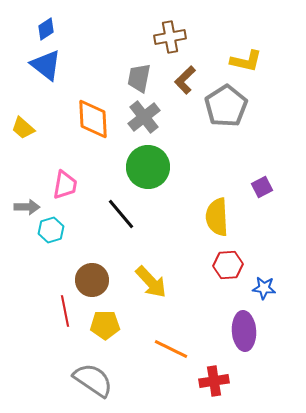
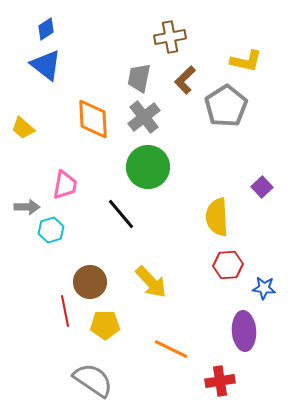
purple square: rotated 15 degrees counterclockwise
brown circle: moved 2 px left, 2 px down
red cross: moved 6 px right
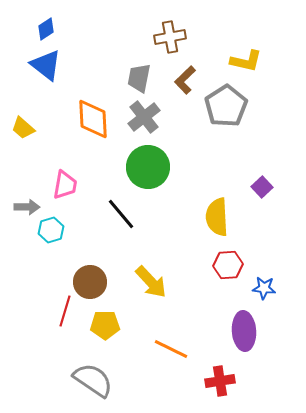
red line: rotated 28 degrees clockwise
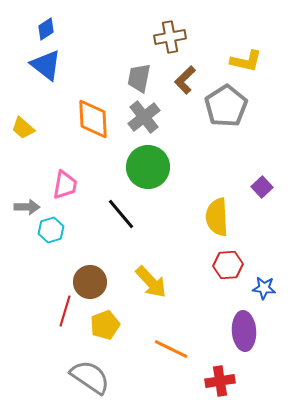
yellow pentagon: rotated 20 degrees counterclockwise
gray semicircle: moved 3 px left, 3 px up
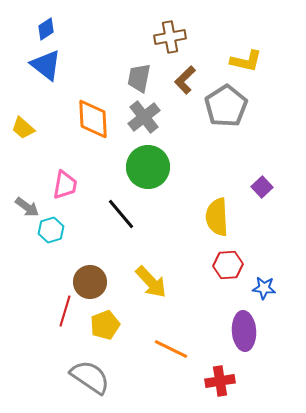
gray arrow: rotated 35 degrees clockwise
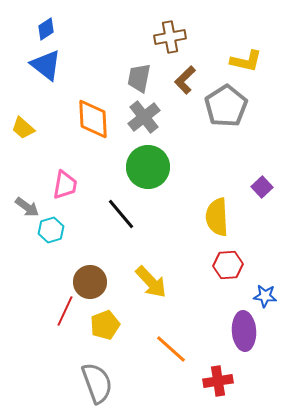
blue star: moved 1 px right, 8 px down
red line: rotated 8 degrees clockwise
orange line: rotated 16 degrees clockwise
gray semicircle: moved 7 px right, 6 px down; rotated 36 degrees clockwise
red cross: moved 2 px left
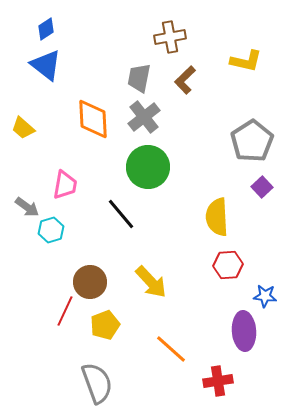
gray pentagon: moved 26 px right, 35 px down
